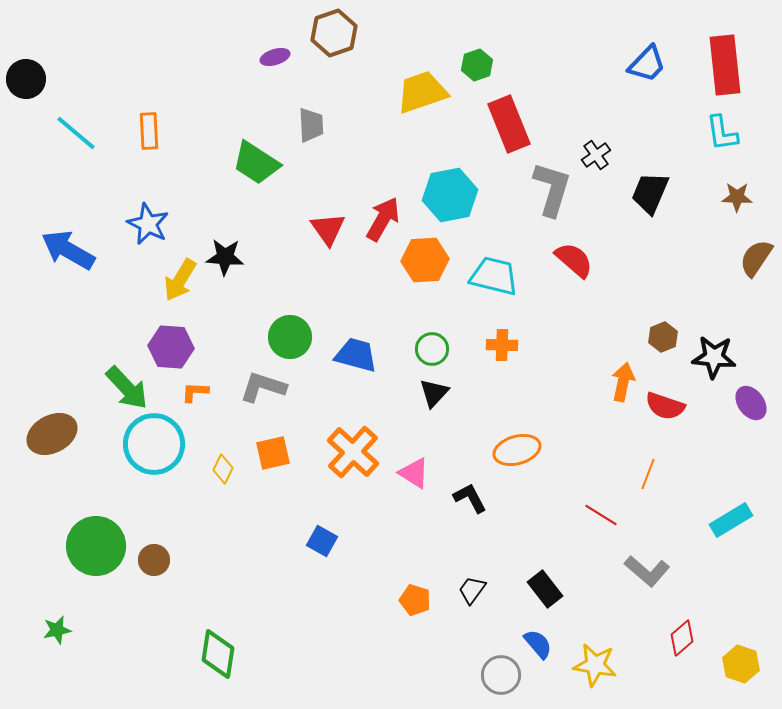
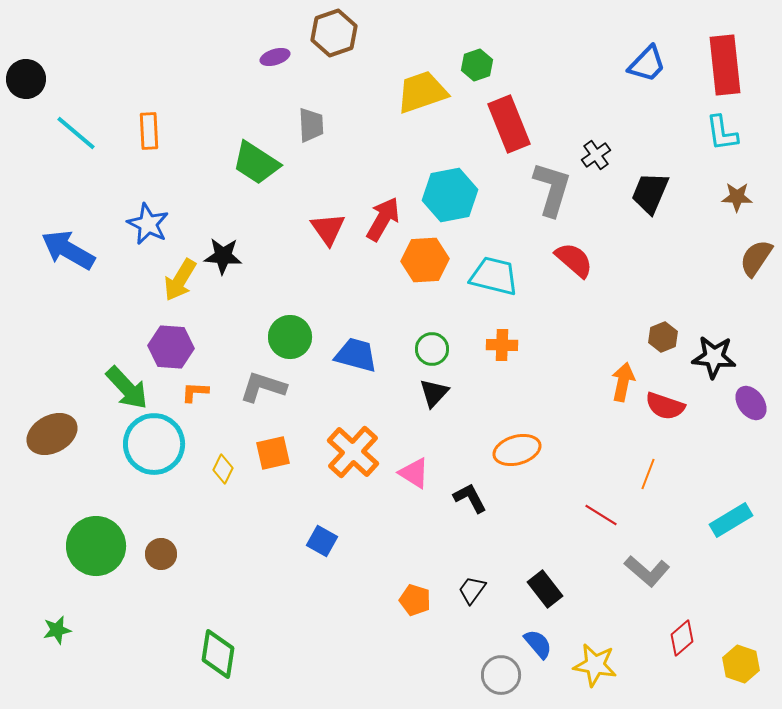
black star at (225, 257): moved 2 px left, 1 px up
brown circle at (154, 560): moved 7 px right, 6 px up
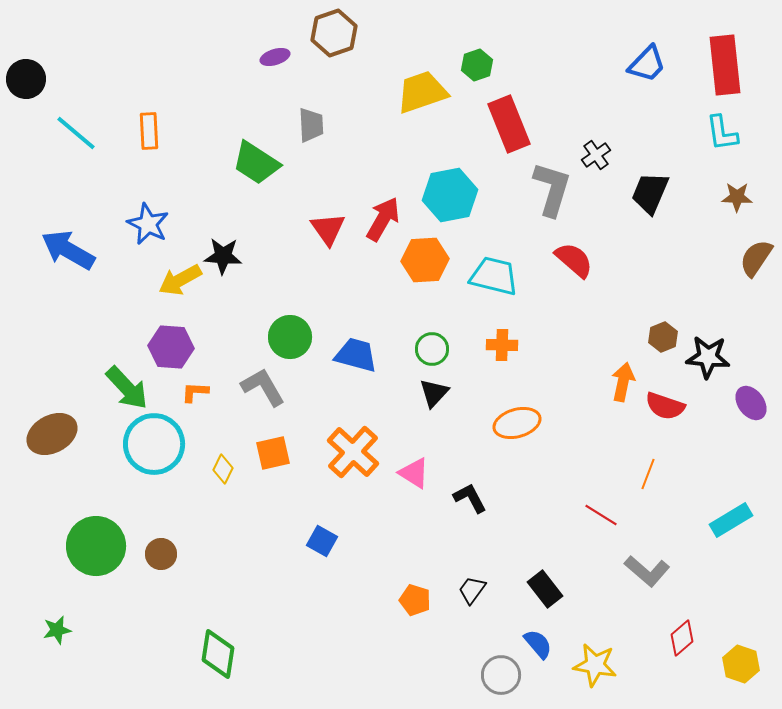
yellow arrow at (180, 280): rotated 30 degrees clockwise
black star at (714, 357): moved 6 px left
gray L-shape at (263, 387): rotated 42 degrees clockwise
orange ellipse at (517, 450): moved 27 px up
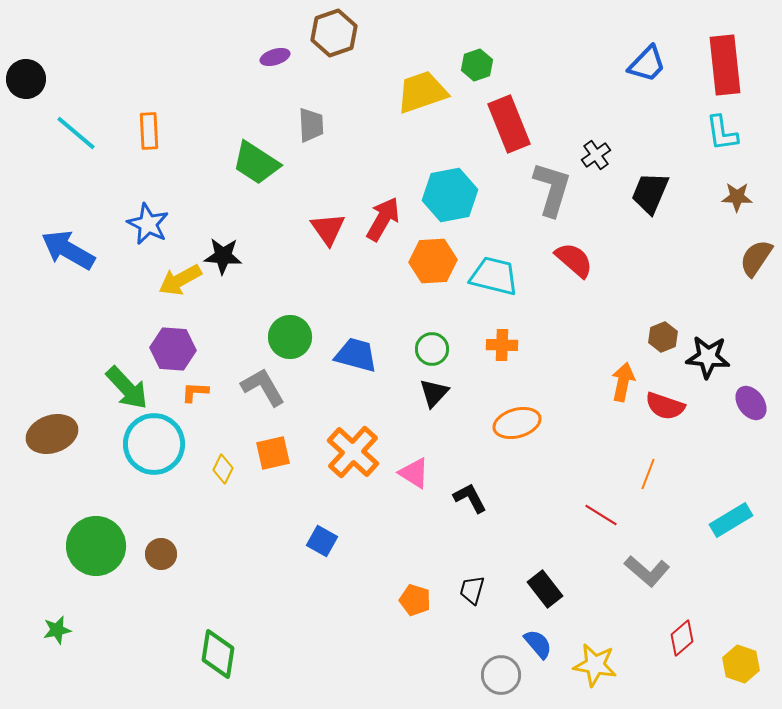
orange hexagon at (425, 260): moved 8 px right, 1 px down
purple hexagon at (171, 347): moved 2 px right, 2 px down
brown ellipse at (52, 434): rotated 9 degrees clockwise
black trapezoid at (472, 590): rotated 20 degrees counterclockwise
